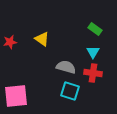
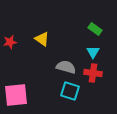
pink square: moved 1 px up
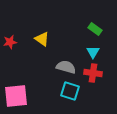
pink square: moved 1 px down
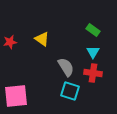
green rectangle: moved 2 px left, 1 px down
gray semicircle: rotated 42 degrees clockwise
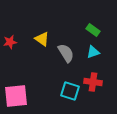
cyan triangle: rotated 40 degrees clockwise
gray semicircle: moved 14 px up
red cross: moved 9 px down
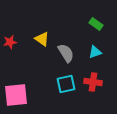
green rectangle: moved 3 px right, 6 px up
cyan triangle: moved 2 px right
cyan square: moved 4 px left, 7 px up; rotated 30 degrees counterclockwise
pink square: moved 1 px up
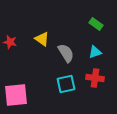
red star: rotated 24 degrees clockwise
red cross: moved 2 px right, 4 px up
